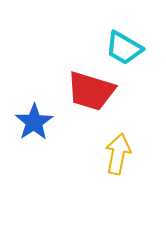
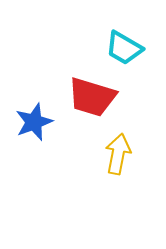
red trapezoid: moved 1 px right, 6 px down
blue star: rotated 12 degrees clockwise
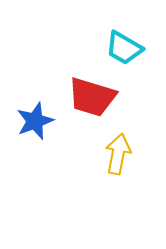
blue star: moved 1 px right, 1 px up
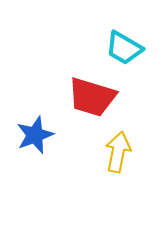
blue star: moved 14 px down
yellow arrow: moved 2 px up
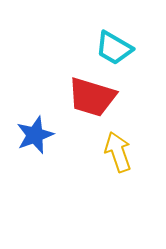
cyan trapezoid: moved 10 px left
yellow arrow: rotated 30 degrees counterclockwise
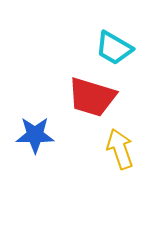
blue star: rotated 21 degrees clockwise
yellow arrow: moved 2 px right, 3 px up
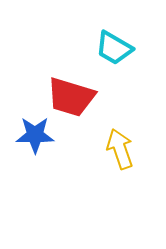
red trapezoid: moved 21 px left
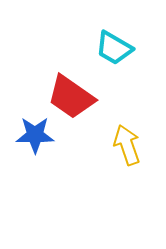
red trapezoid: rotated 18 degrees clockwise
yellow arrow: moved 7 px right, 4 px up
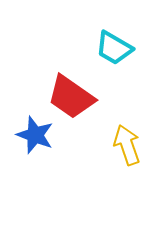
blue star: rotated 21 degrees clockwise
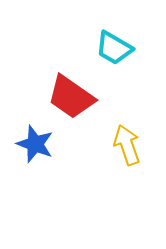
blue star: moved 9 px down
